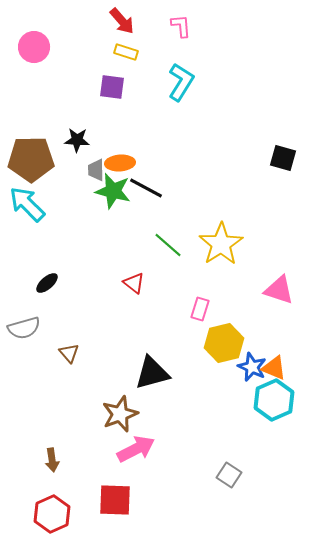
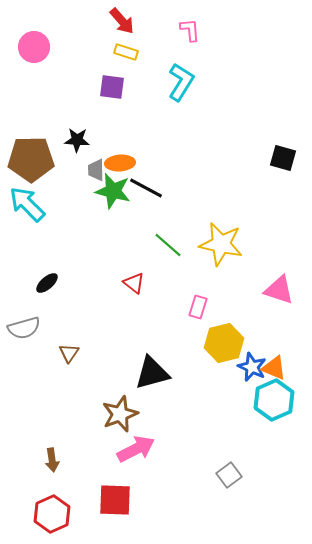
pink L-shape: moved 9 px right, 4 px down
yellow star: rotated 27 degrees counterclockwise
pink rectangle: moved 2 px left, 2 px up
brown triangle: rotated 15 degrees clockwise
gray square: rotated 20 degrees clockwise
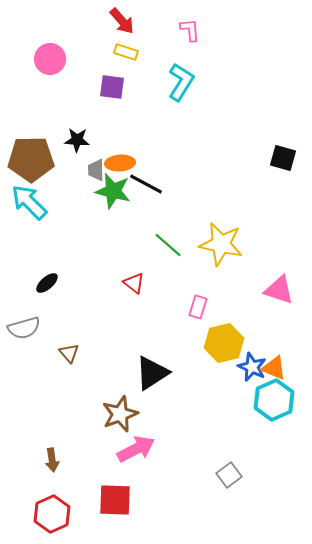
pink circle: moved 16 px right, 12 px down
black line: moved 4 px up
cyan arrow: moved 2 px right, 2 px up
brown triangle: rotated 15 degrees counterclockwise
black triangle: rotated 18 degrees counterclockwise
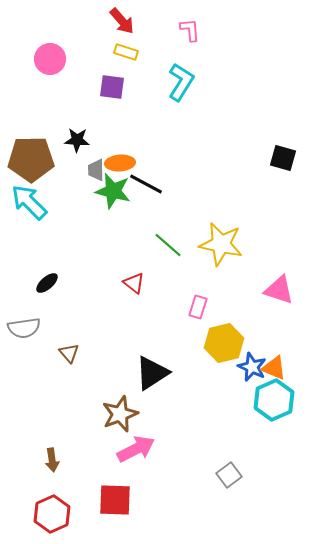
gray semicircle: rotated 8 degrees clockwise
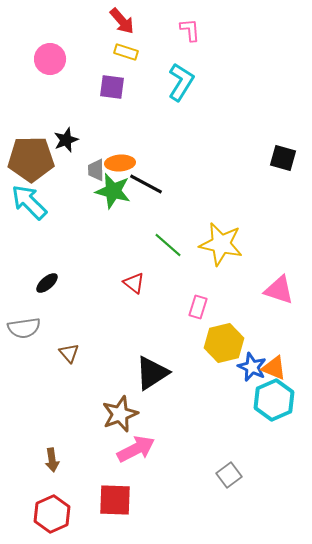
black star: moved 11 px left; rotated 25 degrees counterclockwise
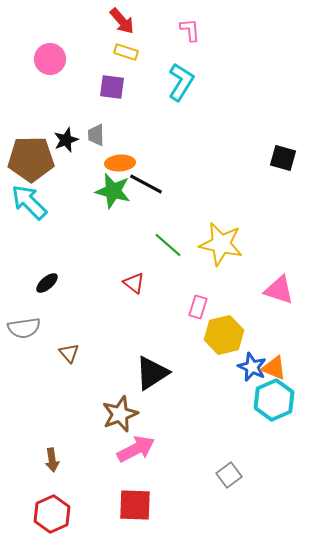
gray trapezoid: moved 35 px up
yellow hexagon: moved 8 px up
red square: moved 20 px right, 5 px down
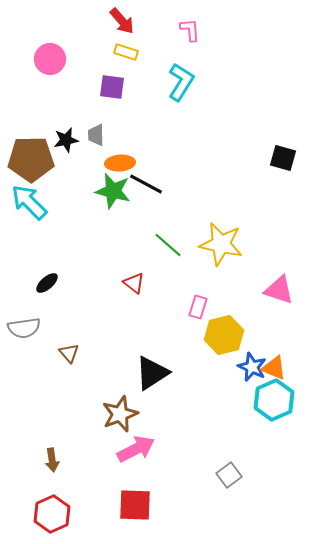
black star: rotated 10 degrees clockwise
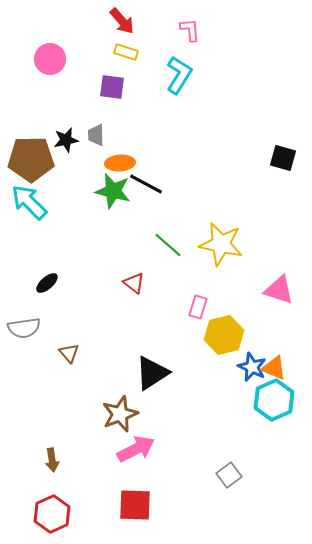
cyan L-shape: moved 2 px left, 7 px up
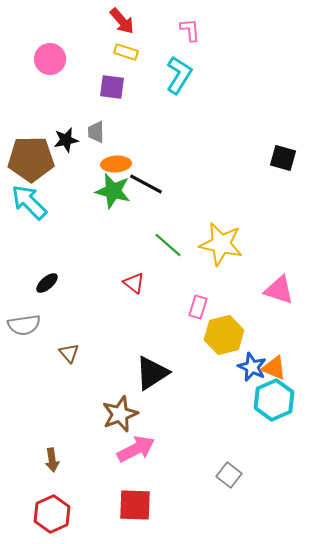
gray trapezoid: moved 3 px up
orange ellipse: moved 4 px left, 1 px down
gray semicircle: moved 3 px up
gray square: rotated 15 degrees counterclockwise
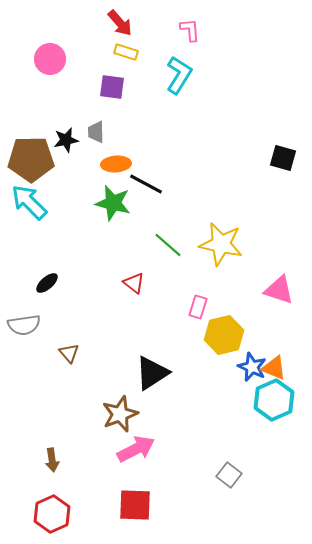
red arrow: moved 2 px left, 2 px down
green star: moved 12 px down
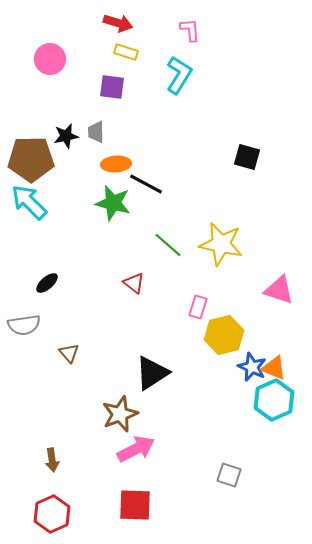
red arrow: moved 2 px left; rotated 32 degrees counterclockwise
black star: moved 4 px up
black square: moved 36 px left, 1 px up
gray square: rotated 20 degrees counterclockwise
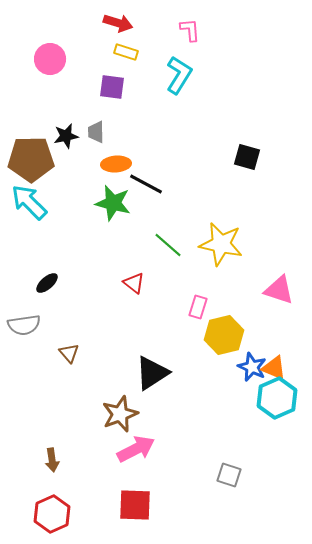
cyan hexagon: moved 3 px right, 2 px up
